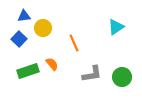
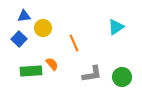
green rectangle: moved 3 px right; rotated 15 degrees clockwise
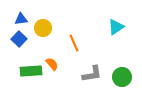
blue triangle: moved 3 px left, 3 px down
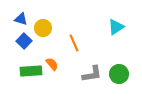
blue triangle: rotated 24 degrees clockwise
blue square: moved 5 px right, 2 px down
green circle: moved 3 px left, 3 px up
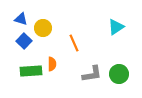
orange semicircle: rotated 40 degrees clockwise
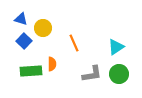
cyan triangle: moved 20 px down
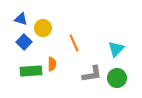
blue square: moved 1 px down
cyan triangle: moved 2 px down; rotated 12 degrees counterclockwise
green circle: moved 2 px left, 4 px down
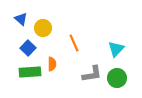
blue triangle: rotated 24 degrees clockwise
blue square: moved 4 px right, 6 px down
green rectangle: moved 1 px left, 1 px down
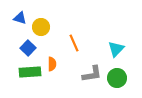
blue triangle: moved 1 px left, 1 px up; rotated 24 degrees counterclockwise
yellow circle: moved 2 px left, 1 px up
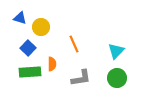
orange line: moved 1 px down
cyan triangle: moved 2 px down
gray L-shape: moved 11 px left, 4 px down
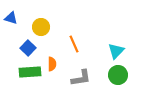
blue triangle: moved 9 px left
green circle: moved 1 px right, 3 px up
